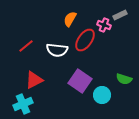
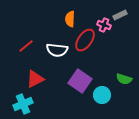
orange semicircle: rotated 28 degrees counterclockwise
red triangle: moved 1 px right, 1 px up
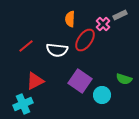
pink cross: moved 1 px left, 1 px up; rotated 24 degrees clockwise
red triangle: moved 2 px down
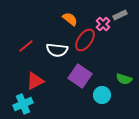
orange semicircle: rotated 126 degrees clockwise
purple square: moved 5 px up
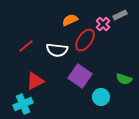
orange semicircle: moved 1 px down; rotated 63 degrees counterclockwise
cyan circle: moved 1 px left, 2 px down
